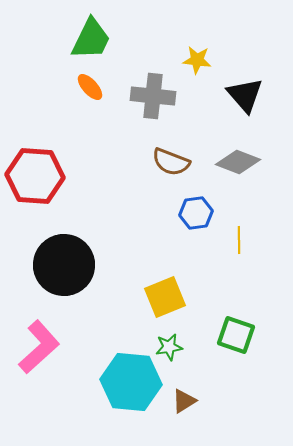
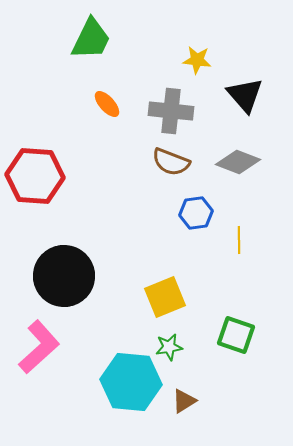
orange ellipse: moved 17 px right, 17 px down
gray cross: moved 18 px right, 15 px down
black circle: moved 11 px down
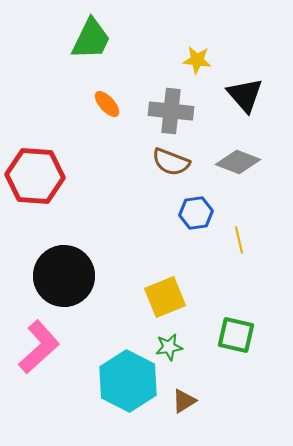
yellow line: rotated 12 degrees counterclockwise
green square: rotated 6 degrees counterclockwise
cyan hexagon: moved 3 px left, 1 px up; rotated 22 degrees clockwise
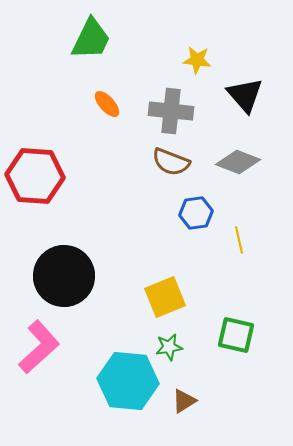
cyan hexagon: rotated 22 degrees counterclockwise
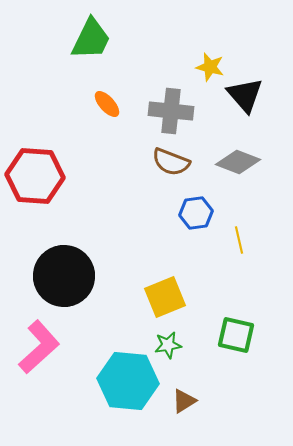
yellow star: moved 13 px right, 7 px down; rotated 8 degrees clockwise
green star: moved 1 px left, 2 px up
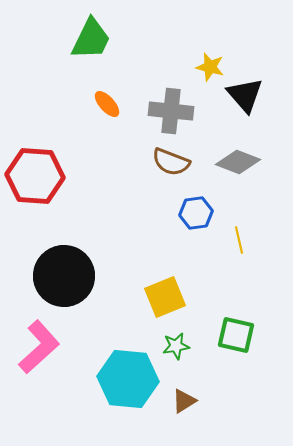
green star: moved 8 px right, 1 px down
cyan hexagon: moved 2 px up
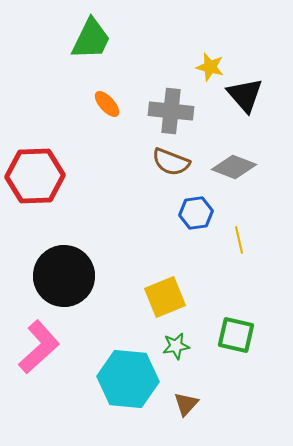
gray diamond: moved 4 px left, 5 px down
red hexagon: rotated 6 degrees counterclockwise
brown triangle: moved 2 px right, 3 px down; rotated 16 degrees counterclockwise
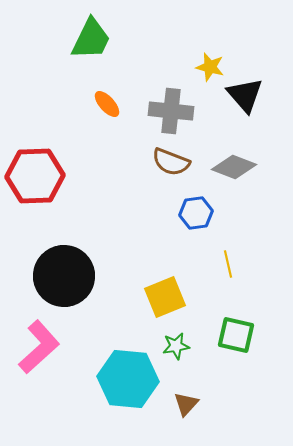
yellow line: moved 11 px left, 24 px down
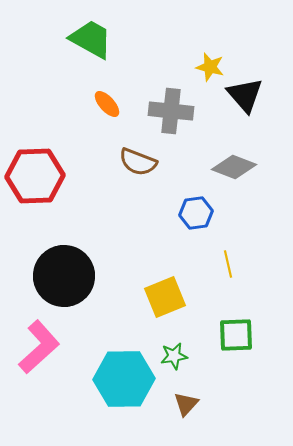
green trapezoid: rotated 87 degrees counterclockwise
brown semicircle: moved 33 px left
green square: rotated 15 degrees counterclockwise
green star: moved 2 px left, 10 px down
cyan hexagon: moved 4 px left; rotated 6 degrees counterclockwise
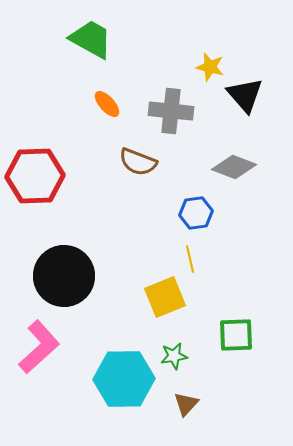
yellow line: moved 38 px left, 5 px up
